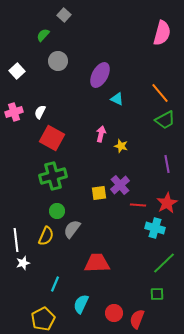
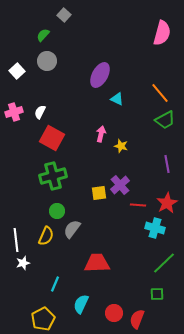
gray circle: moved 11 px left
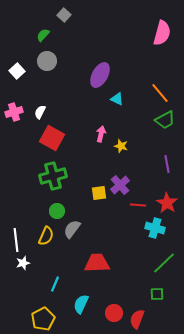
red star: rotated 10 degrees counterclockwise
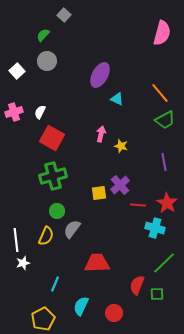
purple line: moved 3 px left, 2 px up
cyan semicircle: moved 2 px down
red semicircle: moved 34 px up
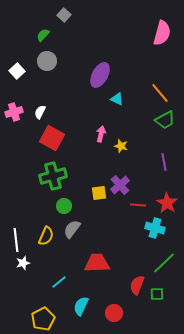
green circle: moved 7 px right, 5 px up
cyan line: moved 4 px right, 2 px up; rotated 28 degrees clockwise
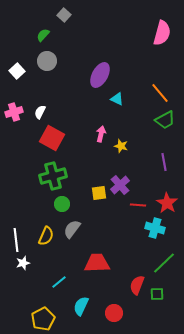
green circle: moved 2 px left, 2 px up
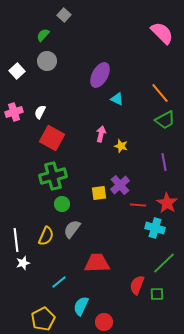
pink semicircle: rotated 60 degrees counterclockwise
red circle: moved 10 px left, 9 px down
